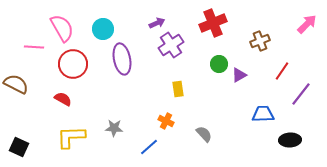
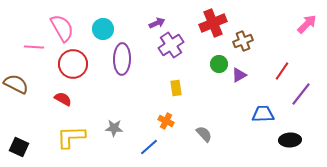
brown cross: moved 17 px left
purple ellipse: rotated 12 degrees clockwise
yellow rectangle: moved 2 px left, 1 px up
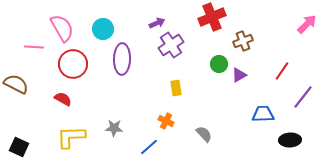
red cross: moved 1 px left, 6 px up
purple line: moved 2 px right, 3 px down
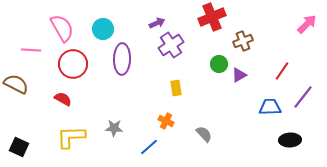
pink line: moved 3 px left, 3 px down
blue trapezoid: moved 7 px right, 7 px up
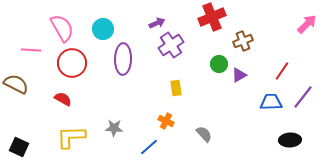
purple ellipse: moved 1 px right
red circle: moved 1 px left, 1 px up
blue trapezoid: moved 1 px right, 5 px up
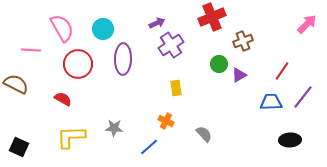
red circle: moved 6 px right, 1 px down
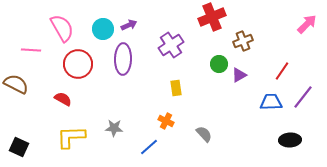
purple arrow: moved 28 px left, 2 px down
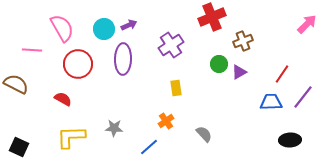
cyan circle: moved 1 px right
pink line: moved 1 px right
red line: moved 3 px down
purple triangle: moved 3 px up
orange cross: rotated 28 degrees clockwise
